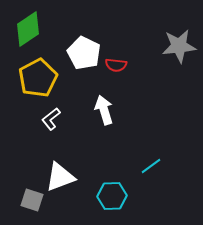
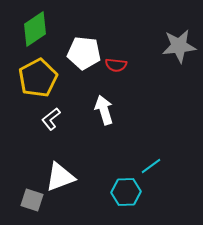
green diamond: moved 7 px right
white pentagon: rotated 20 degrees counterclockwise
cyan hexagon: moved 14 px right, 4 px up
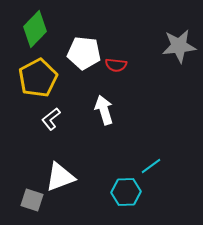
green diamond: rotated 12 degrees counterclockwise
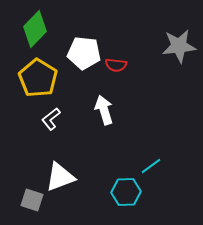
yellow pentagon: rotated 12 degrees counterclockwise
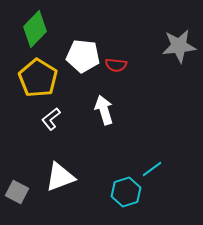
white pentagon: moved 1 px left, 3 px down
cyan line: moved 1 px right, 3 px down
cyan hexagon: rotated 16 degrees counterclockwise
gray square: moved 15 px left, 8 px up; rotated 10 degrees clockwise
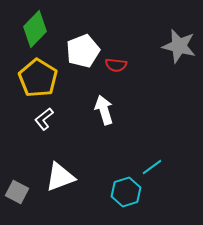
gray star: rotated 20 degrees clockwise
white pentagon: moved 5 px up; rotated 28 degrees counterclockwise
white L-shape: moved 7 px left
cyan line: moved 2 px up
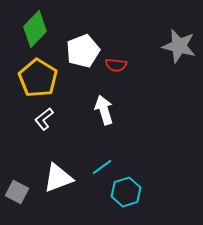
cyan line: moved 50 px left
white triangle: moved 2 px left, 1 px down
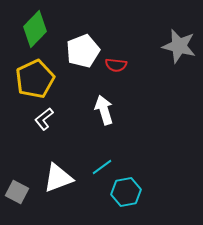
yellow pentagon: moved 3 px left, 1 px down; rotated 15 degrees clockwise
cyan hexagon: rotated 8 degrees clockwise
